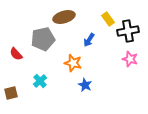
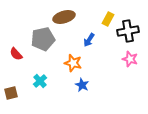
yellow rectangle: rotated 64 degrees clockwise
blue star: moved 3 px left
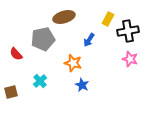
brown square: moved 1 px up
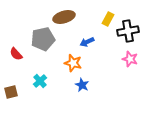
blue arrow: moved 2 px left, 2 px down; rotated 32 degrees clockwise
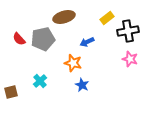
yellow rectangle: moved 1 px left, 1 px up; rotated 24 degrees clockwise
red semicircle: moved 3 px right, 15 px up
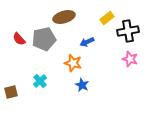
gray pentagon: moved 1 px right
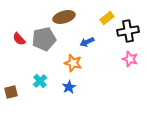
blue star: moved 13 px left, 2 px down; rotated 16 degrees clockwise
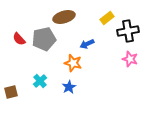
blue arrow: moved 2 px down
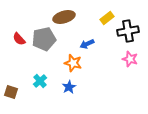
brown square: rotated 32 degrees clockwise
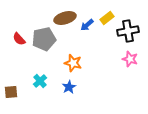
brown ellipse: moved 1 px right, 1 px down
blue arrow: moved 19 px up; rotated 16 degrees counterclockwise
brown square: rotated 24 degrees counterclockwise
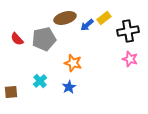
yellow rectangle: moved 3 px left
red semicircle: moved 2 px left
